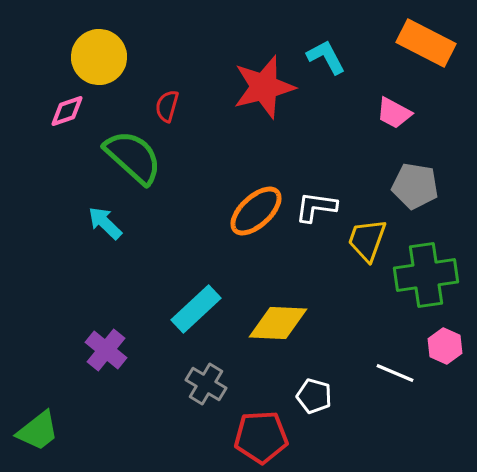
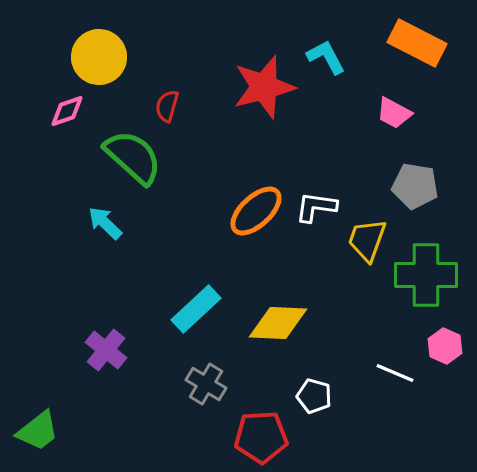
orange rectangle: moved 9 px left
green cross: rotated 8 degrees clockwise
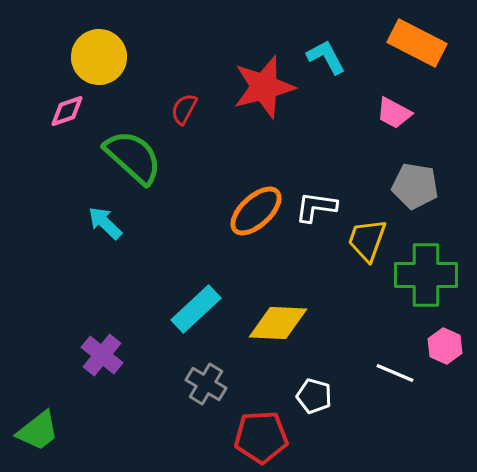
red semicircle: moved 17 px right, 3 px down; rotated 12 degrees clockwise
purple cross: moved 4 px left, 5 px down
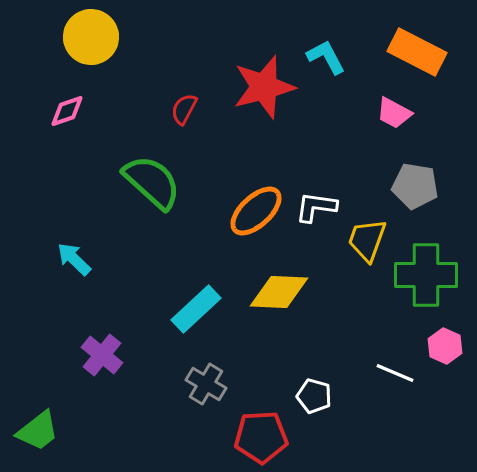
orange rectangle: moved 9 px down
yellow circle: moved 8 px left, 20 px up
green semicircle: moved 19 px right, 25 px down
cyan arrow: moved 31 px left, 36 px down
yellow diamond: moved 1 px right, 31 px up
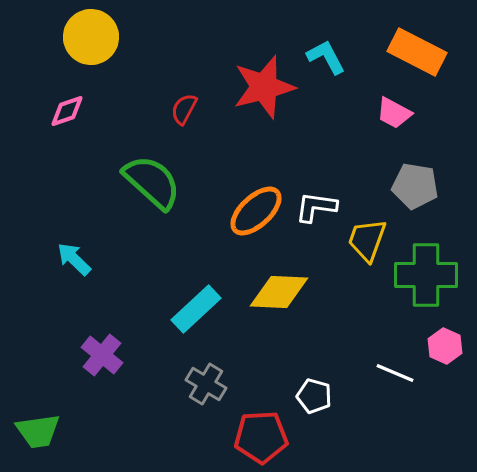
green trapezoid: rotated 30 degrees clockwise
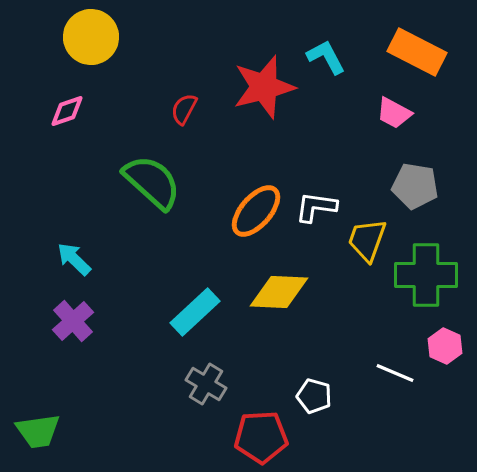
orange ellipse: rotated 6 degrees counterclockwise
cyan rectangle: moved 1 px left, 3 px down
purple cross: moved 29 px left, 34 px up; rotated 9 degrees clockwise
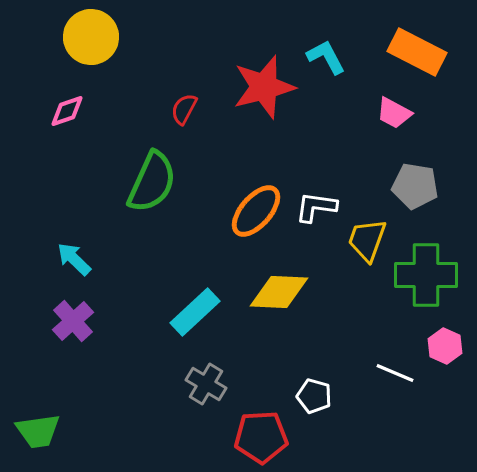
green semicircle: rotated 72 degrees clockwise
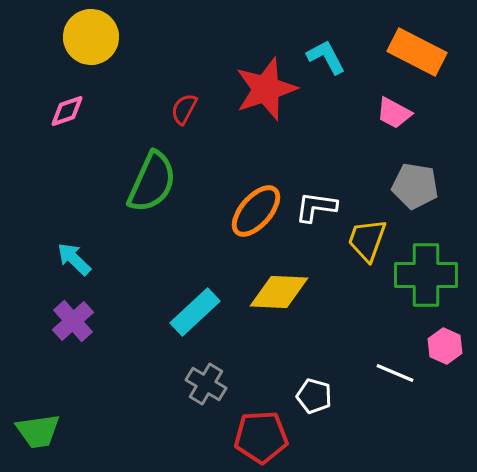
red star: moved 2 px right, 2 px down; rotated 4 degrees counterclockwise
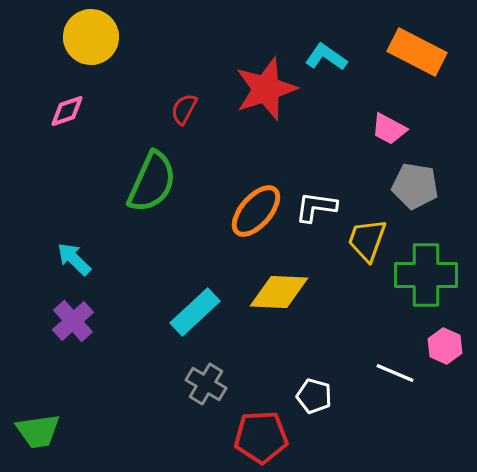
cyan L-shape: rotated 27 degrees counterclockwise
pink trapezoid: moved 5 px left, 16 px down
